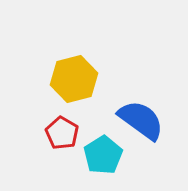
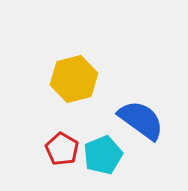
red pentagon: moved 16 px down
cyan pentagon: rotated 9 degrees clockwise
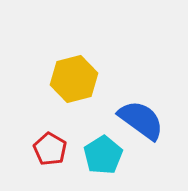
red pentagon: moved 12 px left
cyan pentagon: rotated 9 degrees counterclockwise
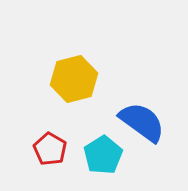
blue semicircle: moved 1 px right, 2 px down
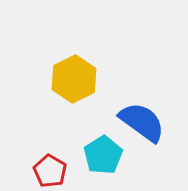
yellow hexagon: rotated 12 degrees counterclockwise
red pentagon: moved 22 px down
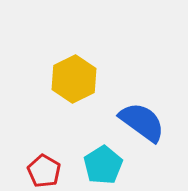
cyan pentagon: moved 10 px down
red pentagon: moved 6 px left
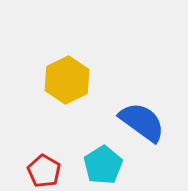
yellow hexagon: moved 7 px left, 1 px down
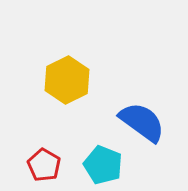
cyan pentagon: rotated 18 degrees counterclockwise
red pentagon: moved 6 px up
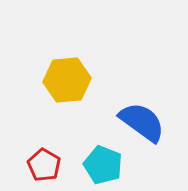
yellow hexagon: rotated 21 degrees clockwise
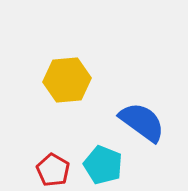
red pentagon: moved 9 px right, 5 px down
